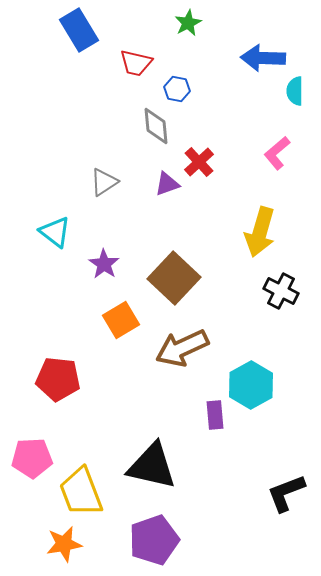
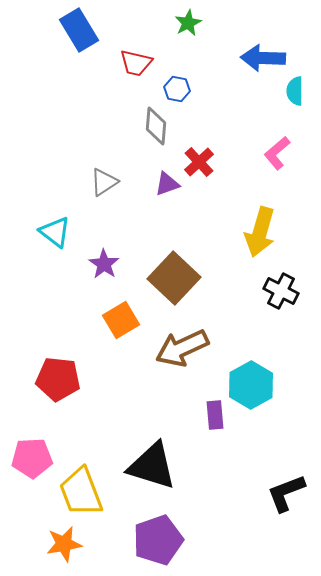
gray diamond: rotated 9 degrees clockwise
black triangle: rotated 4 degrees clockwise
purple pentagon: moved 4 px right
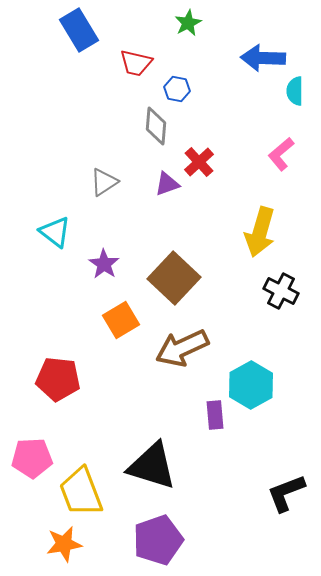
pink L-shape: moved 4 px right, 1 px down
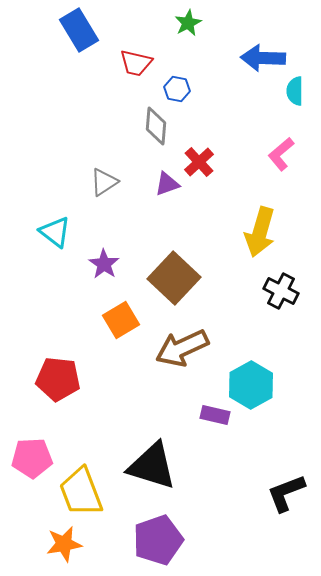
purple rectangle: rotated 72 degrees counterclockwise
